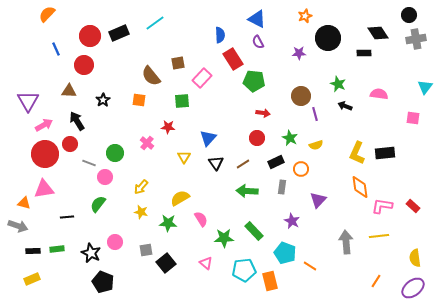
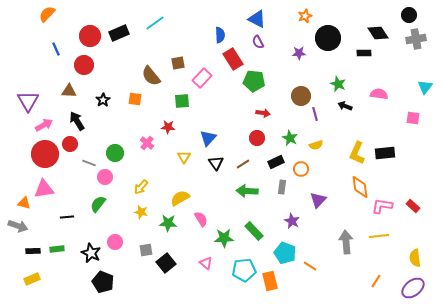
orange square at (139, 100): moved 4 px left, 1 px up
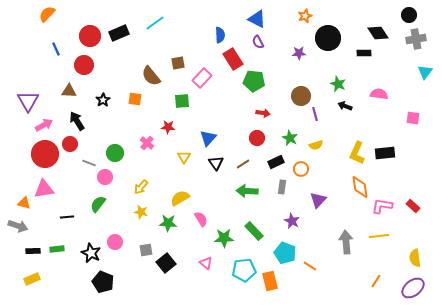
cyan triangle at (425, 87): moved 15 px up
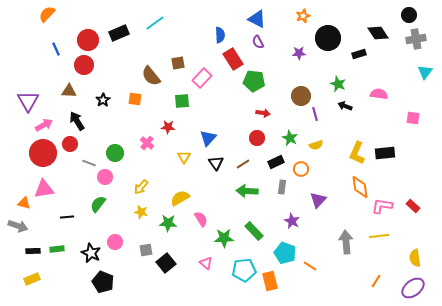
orange star at (305, 16): moved 2 px left
red circle at (90, 36): moved 2 px left, 4 px down
black rectangle at (364, 53): moved 5 px left, 1 px down; rotated 16 degrees counterclockwise
red circle at (45, 154): moved 2 px left, 1 px up
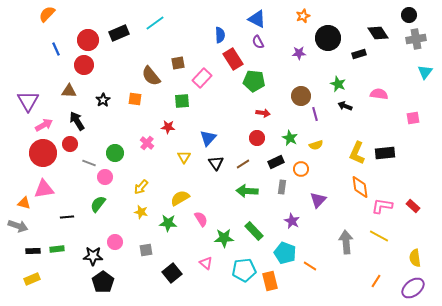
pink square at (413, 118): rotated 16 degrees counterclockwise
yellow line at (379, 236): rotated 36 degrees clockwise
black star at (91, 253): moved 2 px right, 3 px down; rotated 24 degrees counterclockwise
black square at (166, 263): moved 6 px right, 10 px down
black pentagon at (103, 282): rotated 15 degrees clockwise
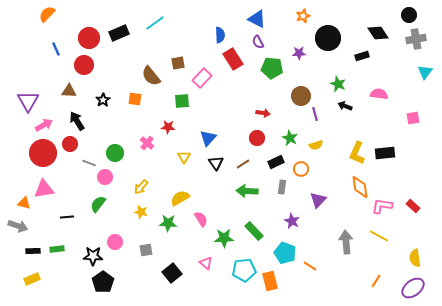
red circle at (88, 40): moved 1 px right, 2 px up
black rectangle at (359, 54): moved 3 px right, 2 px down
green pentagon at (254, 81): moved 18 px right, 13 px up
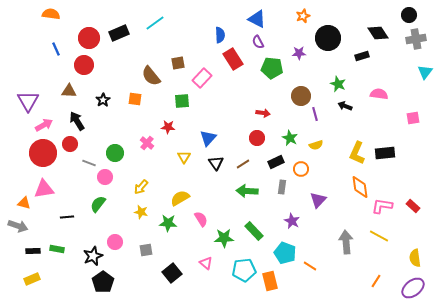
orange semicircle at (47, 14): moved 4 px right; rotated 54 degrees clockwise
green rectangle at (57, 249): rotated 16 degrees clockwise
black star at (93, 256): rotated 24 degrees counterclockwise
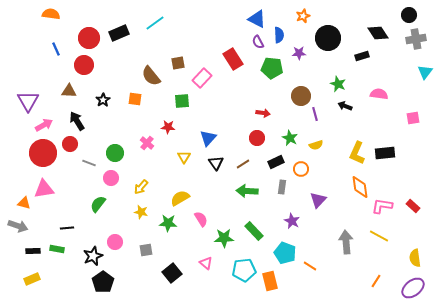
blue semicircle at (220, 35): moved 59 px right
pink circle at (105, 177): moved 6 px right, 1 px down
black line at (67, 217): moved 11 px down
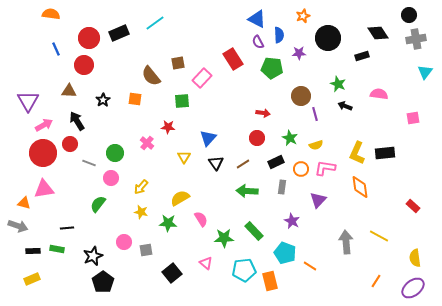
pink L-shape at (382, 206): moved 57 px left, 38 px up
pink circle at (115, 242): moved 9 px right
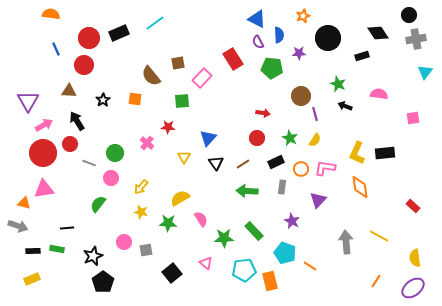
yellow semicircle at (316, 145): moved 1 px left, 5 px up; rotated 40 degrees counterclockwise
